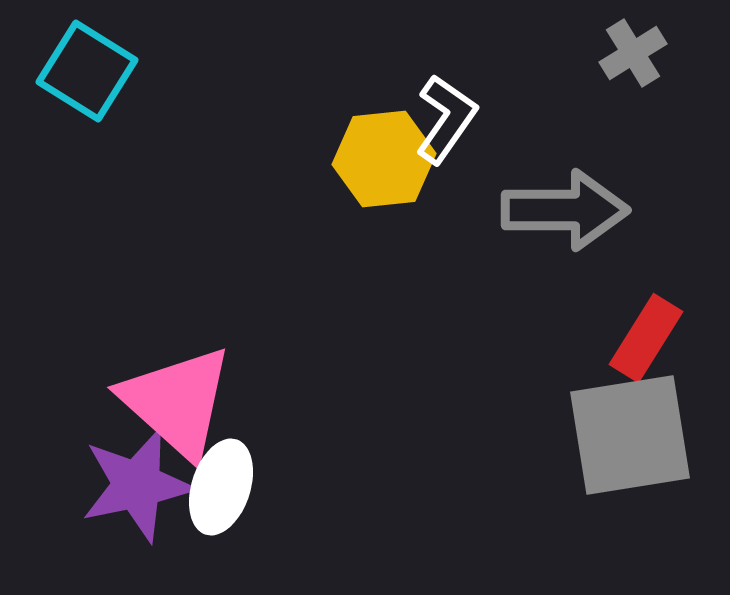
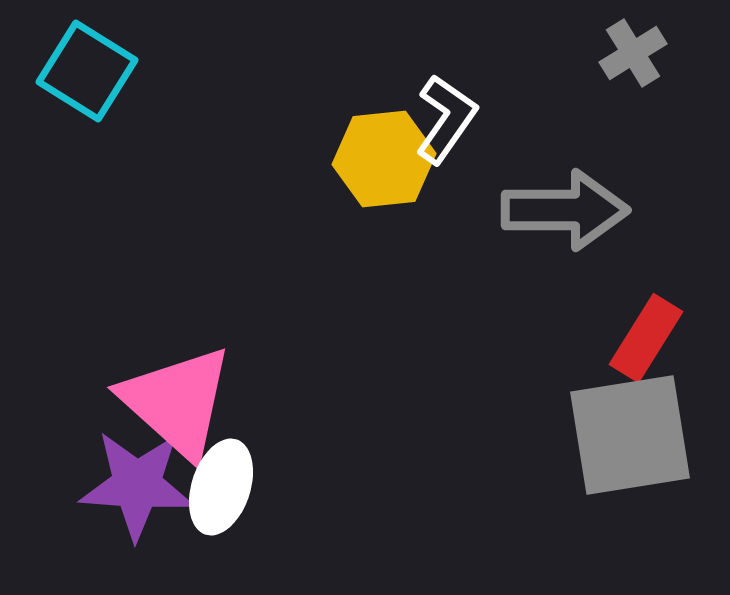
purple star: rotated 16 degrees clockwise
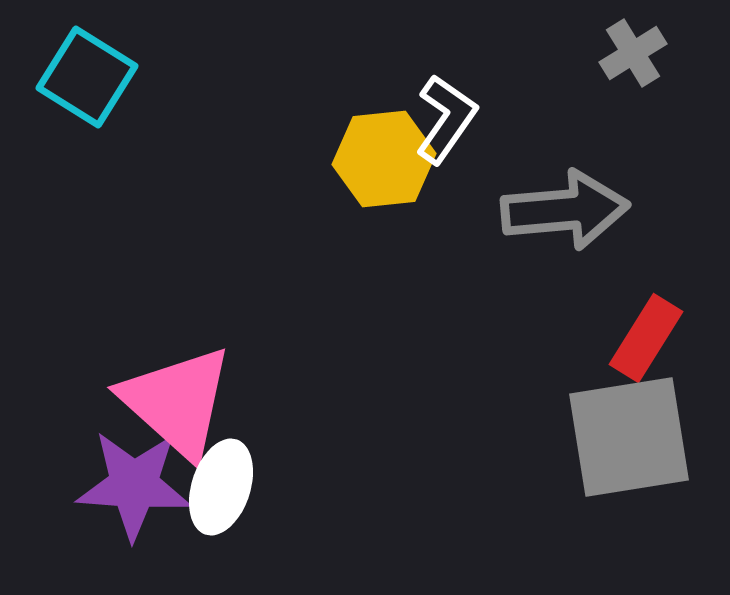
cyan square: moved 6 px down
gray arrow: rotated 5 degrees counterclockwise
gray square: moved 1 px left, 2 px down
purple star: moved 3 px left
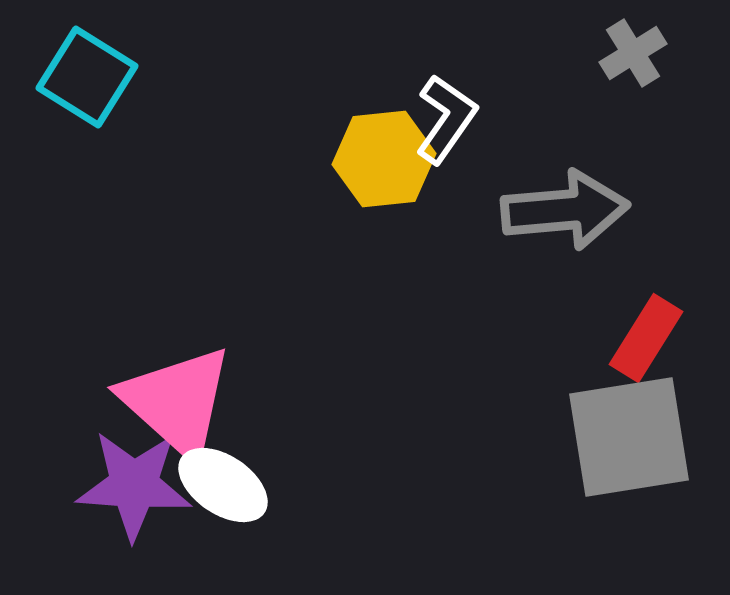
white ellipse: moved 2 px right, 2 px up; rotated 74 degrees counterclockwise
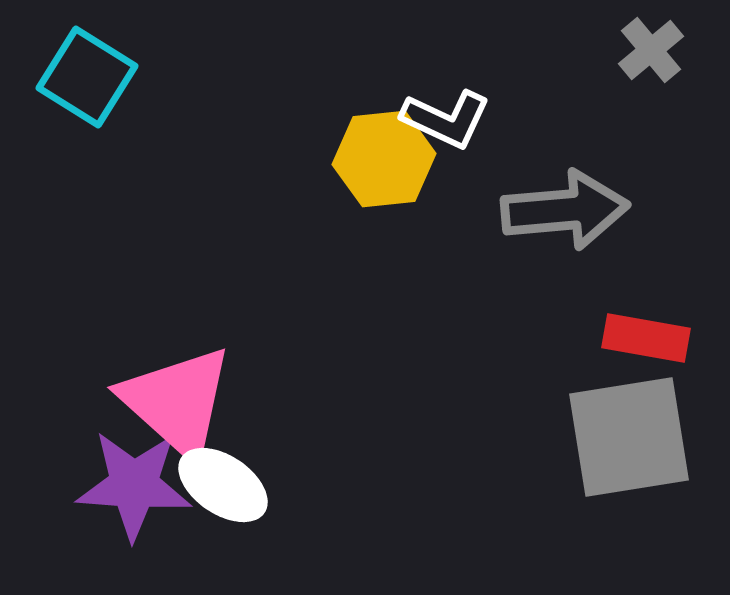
gray cross: moved 18 px right, 3 px up; rotated 8 degrees counterclockwise
white L-shape: rotated 80 degrees clockwise
red rectangle: rotated 68 degrees clockwise
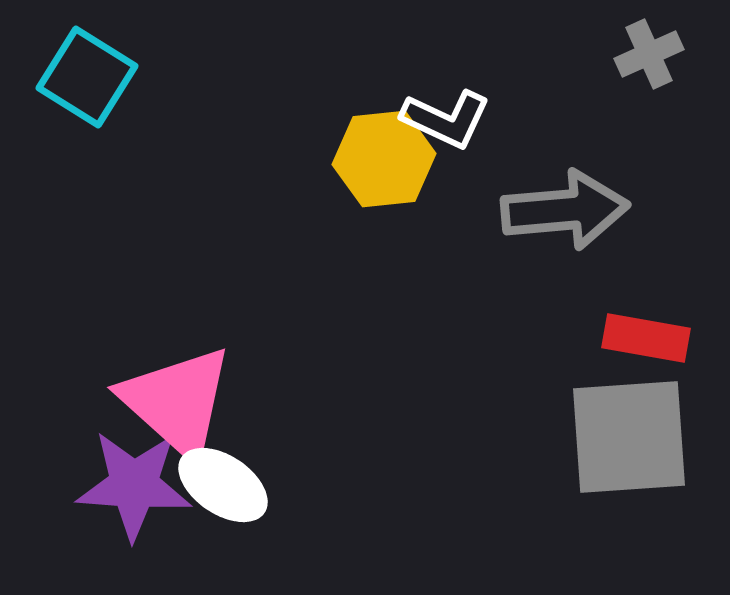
gray cross: moved 2 px left, 4 px down; rotated 16 degrees clockwise
gray square: rotated 5 degrees clockwise
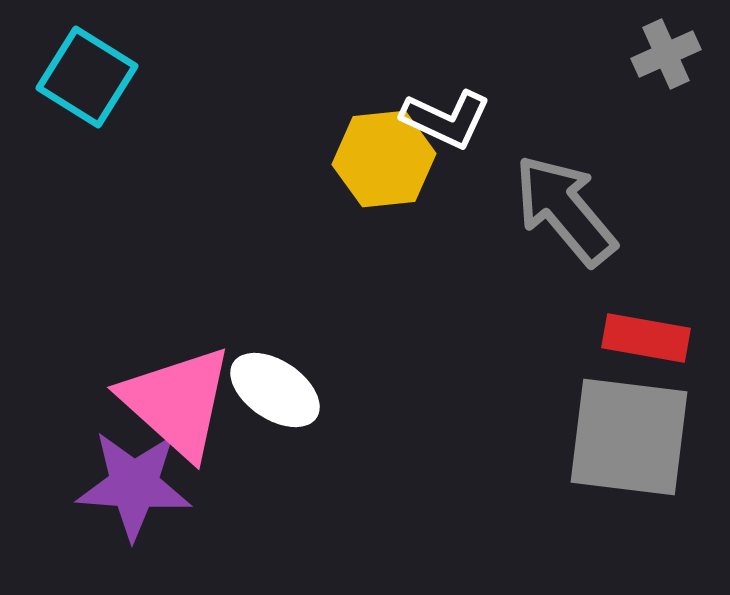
gray cross: moved 17 px right
gray arrow: rotated 125 degrees counterclockwise
gray square: rotated 11 degrees clockwise
white ellipse: moved 52 px right, 95 px up
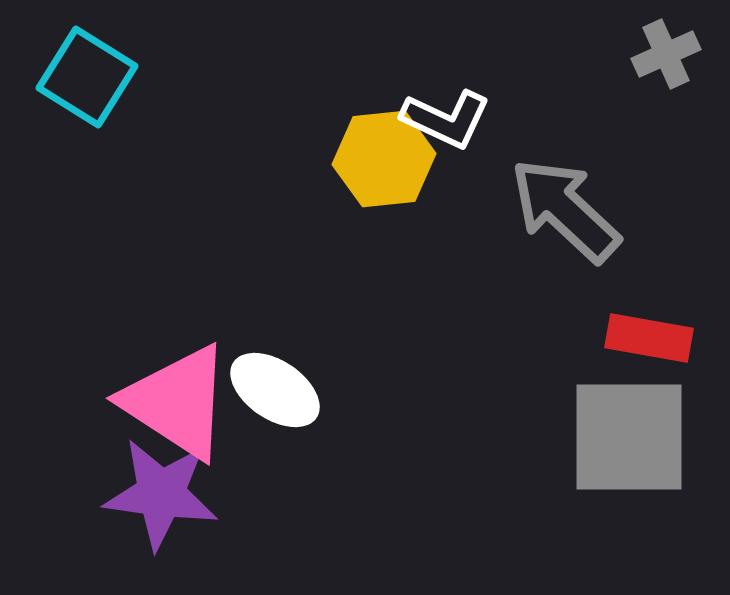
gray arrow: rotated 7 degrees counterclockwise
red rectangle: moved 3 px right
pink triangle: rotated 9 degrees counterclockwise
gray square: rotated 7 degrees counterclockwise
purple star: moved 27 px right, 9 px down; rotated 4 degrees clockwise
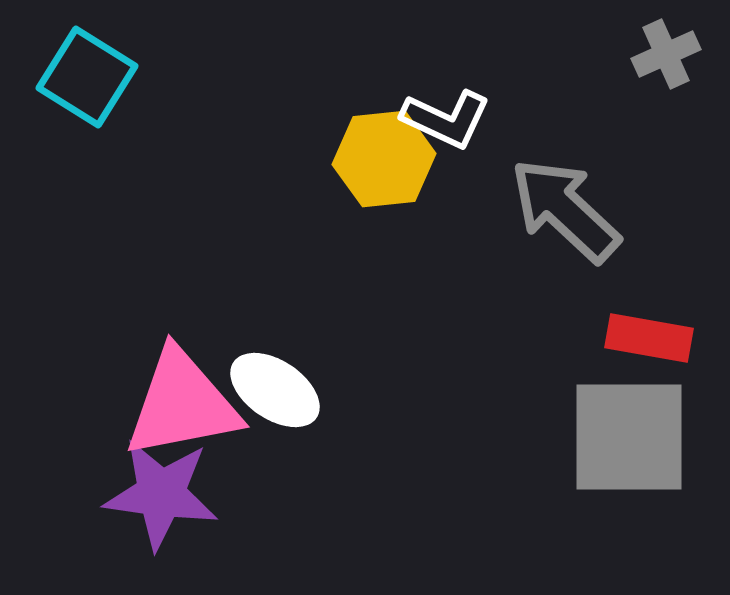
pink triangle: moved 5 px right, 2 px down; rotated 44 degrees counterclockwise
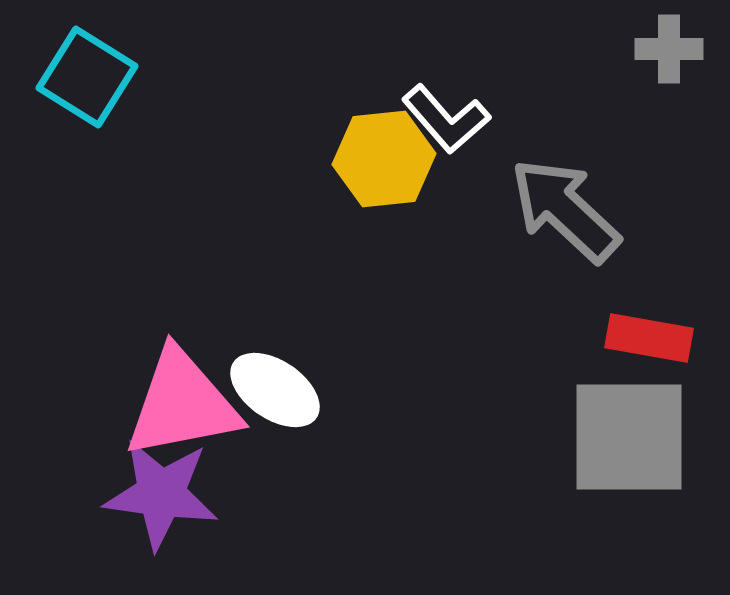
gray cross: moved 3 px right, 5 px up; rotated 24 degrees clockwise
white L-shape: rotated 24 degrees clockwise
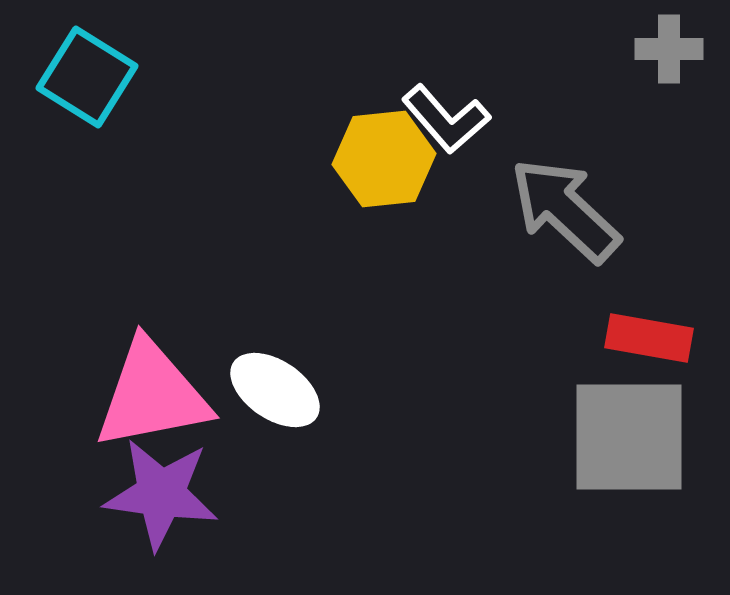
pink triangle: moved 30 px left, 9 px up
